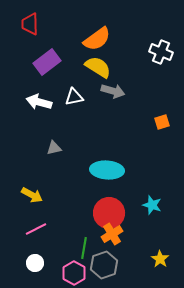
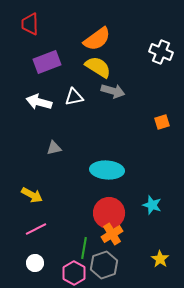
purple rectangle: rotated 16 degrees clockwise
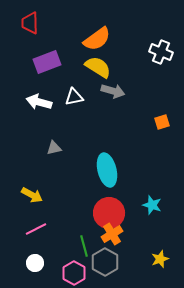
red trapezoid: moved 1 px up
cyan ellipse: rotated 72 degrees clockwise
green line: moved 2 px up; rotated 25 degrees counterclockwise
yellow star: rotated 18 degrees clockwise
gray hexagon: moved 1 px right, 3 px up; rotated 12 degrees counterclockwise
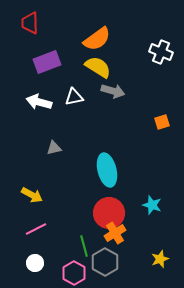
orange cross: moved 3 px right, 1 px up
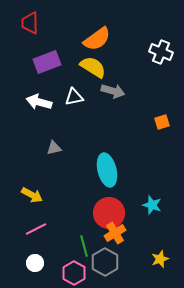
yellow semicircle: moved 5 px left
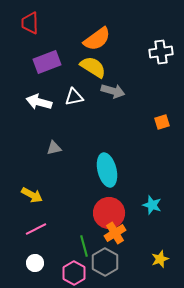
white cross: rotated 30 degrees counterclockwise
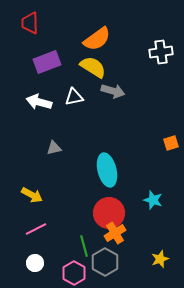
orange square: moved 9 px right, 21 px down
cyan star: moved 1 px right, 5 px up
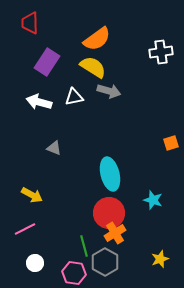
purple rectangle: rotated 36 degrees counterclockwise
gray arrow: moved 4 px left
gray triangle: rotated 35 degrees clockwise
cyan ellipse: moved 3 px right, 4 px down
pink line: moved 11 px left
pink hexagon: rotated 20 degrees counterclockwise
